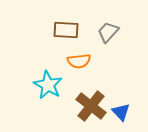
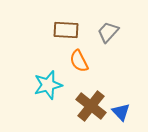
orange semicircle: rotated 70 degrees clockwise
cyan star: rotated 28 degrees clockwise
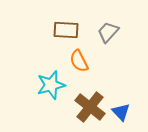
cyan star: moved 3 px right
brown cross: moved 1 px left, 1 px down
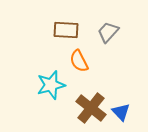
brown cross: moved 1 px right, 1 px down
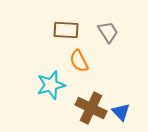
gray trapezoid: rotated 105 degrees clockwise
brown cross: rotated 12 degrees counterclockwise
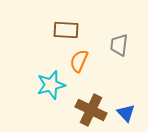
gray trapezoid: moved 11 px right, 13 px down; rotated 140 degrees counterclockwise
orange semicircle: rotated 50 degrees clockwise
brown cross: moved 2 px down
blue triangle: moved 5 px right, 1 px down
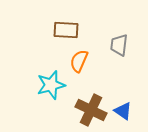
blue triangle: moved 3 px left, 2 px up; rotated 12 degrees counterclockwise
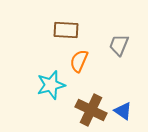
gray trapezoid: rotated 15 degrees clockwise
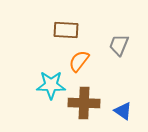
orange semicircle: rotated 15 degrees clockwise
cyan star: rotated 16 degrees clockwise
brown cross: moved 7 px left, 7 px up; rotated 24 degrees counterclockwise
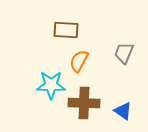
gray trapezoid: moved 5 px right, 8 px down
orange semicircle: rotated 10 degrees counterclockwise
